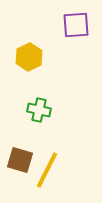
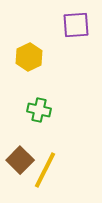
brown square: rotated 28 degrees clockwise
yellow line: moved 2 px left
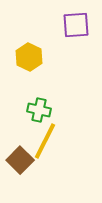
yellow hexagon: rotated 8 degrees counterclockwise
yellow line: moved 29 px up
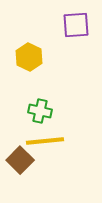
green cross: moved 1 px right, 1 px down
yellow line: rotated 57 degrees clockwise
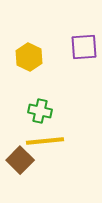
purple square: moved 8 px right, 22 px down
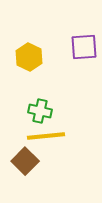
yellow line: moved 1 px right, 5 px up
brown square: moved 5 px right, 1 px down
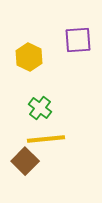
purple square: moved 6 px left, 7 px up
green cross: moved 3 px up; rotated 25 degrees clockwise
yellow line: moved 3 px down
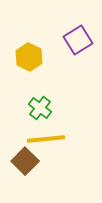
purple square: rotated 28 degrees counterclockwise
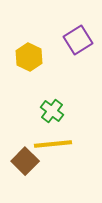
green cross: moved 12 px right, 3 px down
yellow line: moved 7 px right, 5 px down
